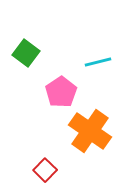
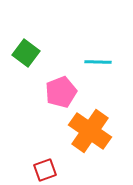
cyan line: rotated 16 degrees clockwise
pink pentagon: rotated 12 degrees clockwise
red square: rotated 25 degrees clockwise
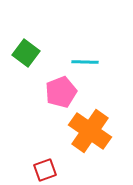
cyan line: moved 13 px left
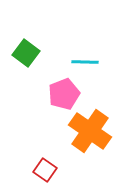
pink pentagon: moved 3 px right, 2 px down
red square: rotated 35 degrees counterclockwise
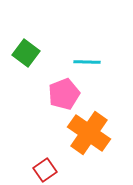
cyan line: moved 2 px right
orange cross: moved 1 px left, 2 px down
red square: rotated 20 degrees clockwise
